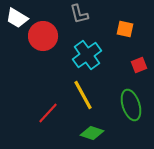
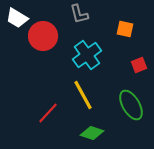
green ellipse: rotated 12 degrees counterclockwise
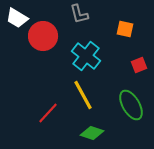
cyan cross: moved 1 px left, 1 px down; rotated 16 degrees counterclockwise
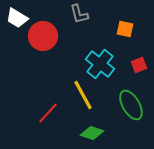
cyan cross: moved 14 px right, 8 px down
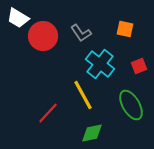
gray L-shape: moved 2 px right, 19 px down; rotated 20 degrees counterclockwise
white trapezoid: moved 1 px right
red square: moved 1 px down
green diamond: rotated 30 degrees counterclockwise
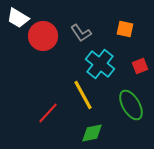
red square: moved 1 px right
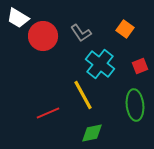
orange square: rotated 24 degrees clockwise
green ellipse: moved 4 px right; rotated 24 degrees clockwise
red line: rotated 25 degrees clockwise
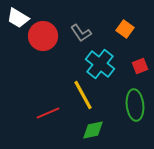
green diamond: moved 1 px right, 3 px up
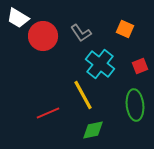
orange square: rotated 12 degrees counterclockwise
